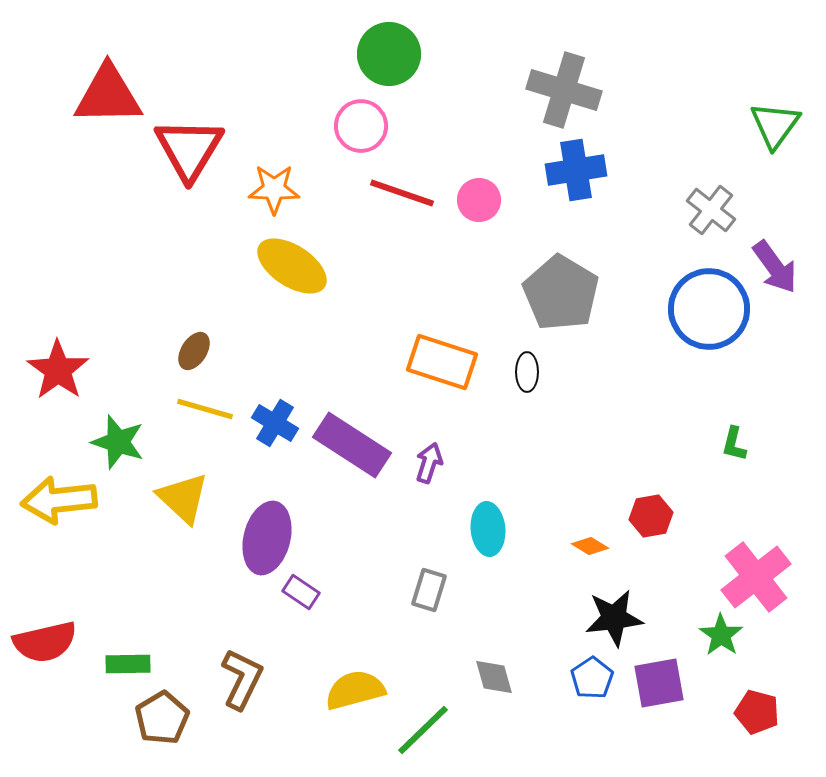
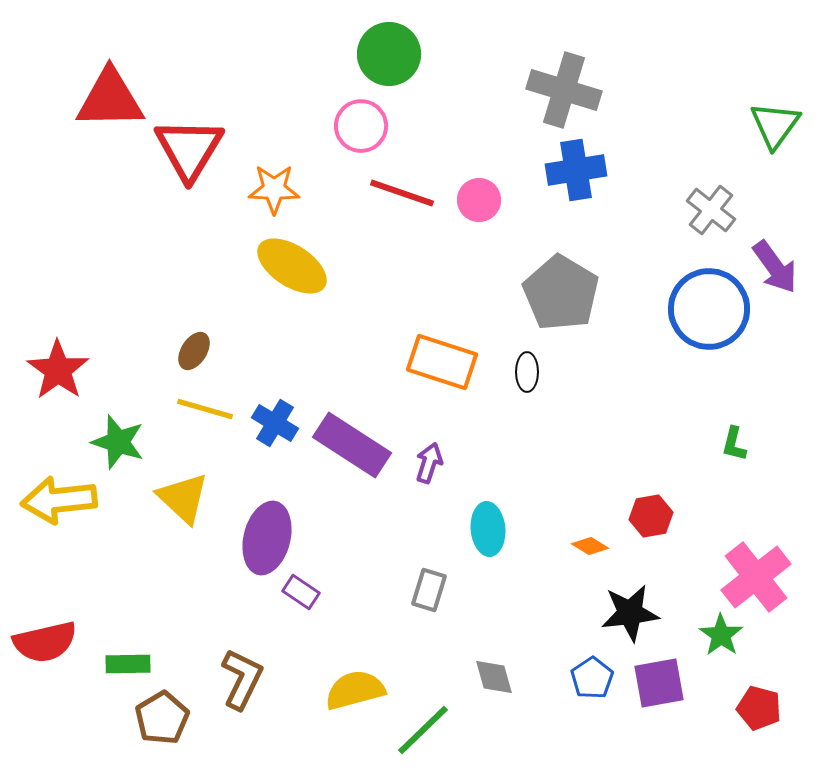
red triangle at (108, 95): moved 2 px right, 4 px down
black star at (614, 618): moved 16 px right, 5 px up
red pentagon at (757, 712): moved 2 px right, 4 px up
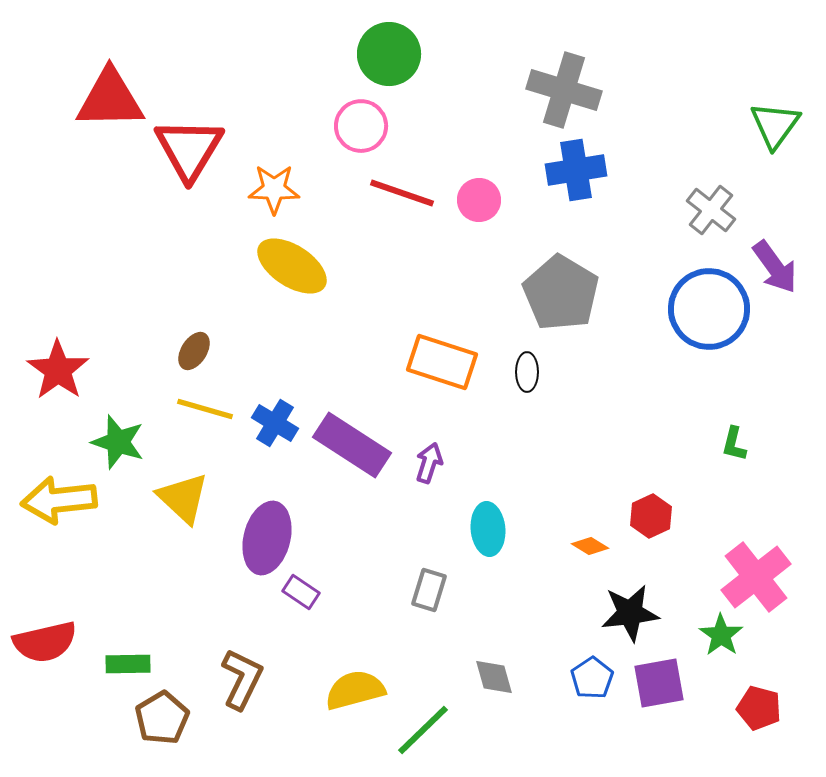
red hexagon at (651, 516): rotated 15 degrees counterclockwise
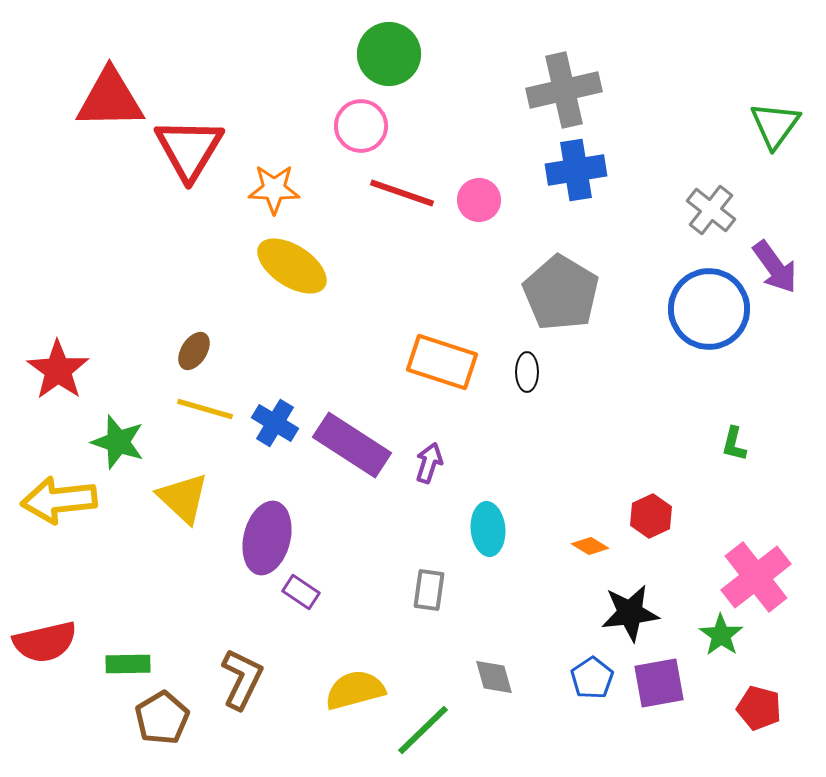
gray cross at (564, 90): rotated 30 degrees counterclockwise
gray rectangle at (429, 590): rotated 9 degrees counterclockwise
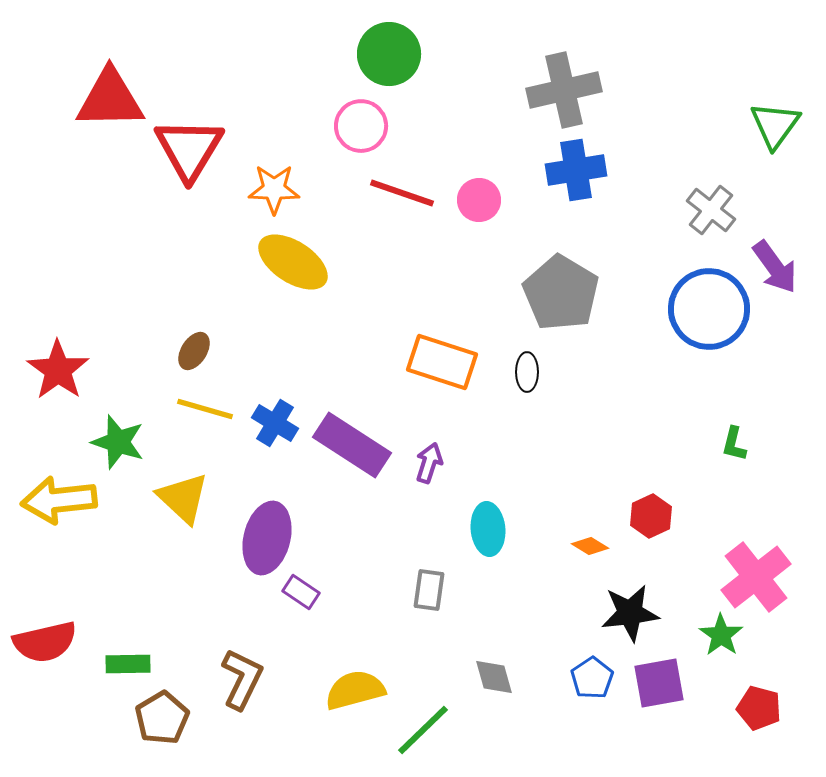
yellow ellipse at (292, 266): moved 1 px right, 4 px up
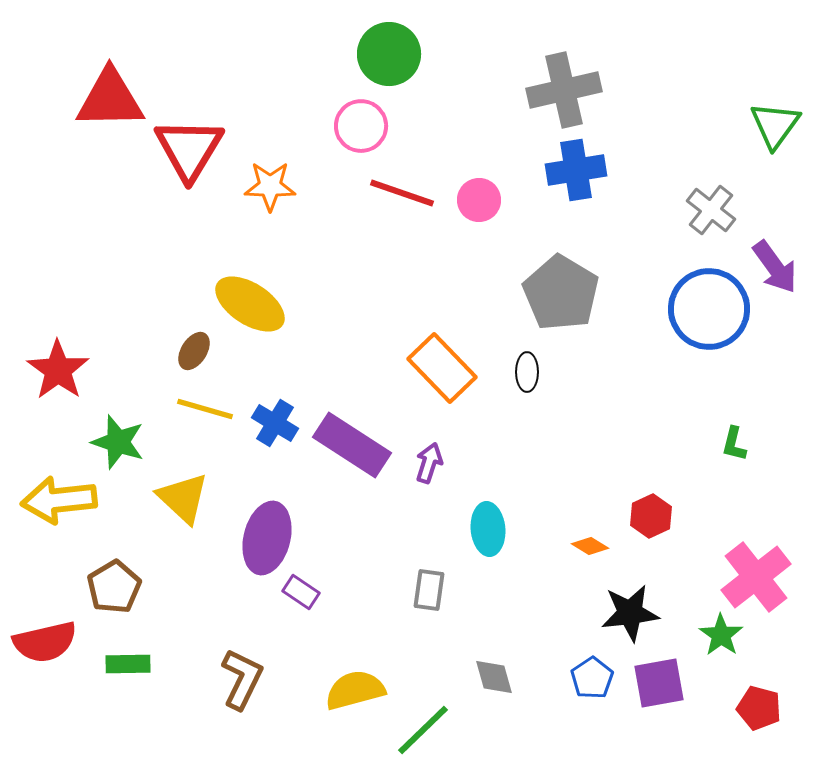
orange star at (274, 189): moved 4 px left, 3 px up
yellow ellipse at (293, 262): moved 43 px left, 42 px down
orange rectangle at (442, 362): moved 6 px down; rotated 28 degrees clockwise
brown pentagon at (162, 718): moved 48 px left, 131 px up
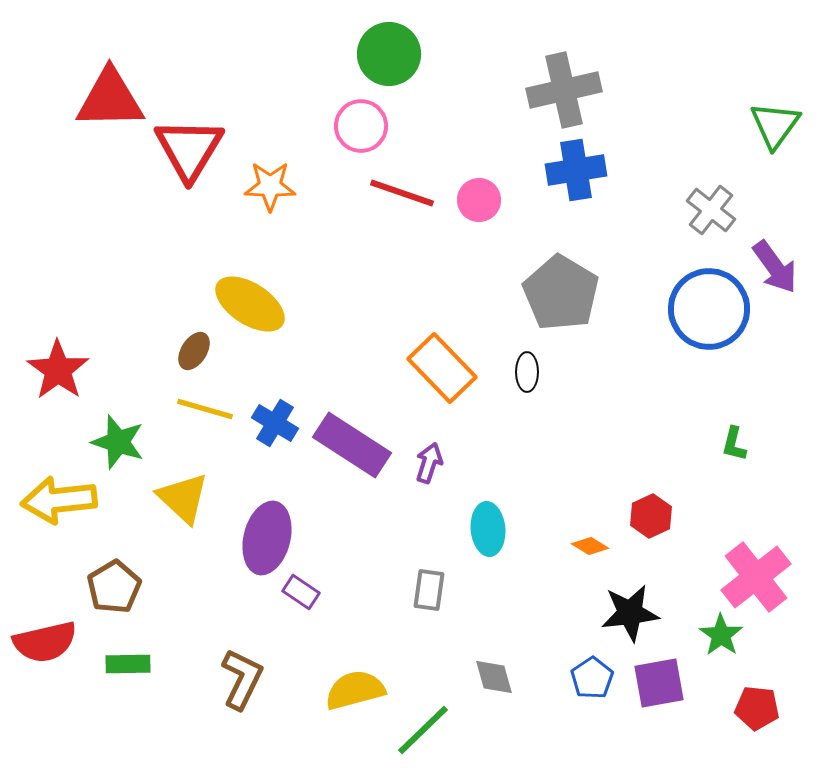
red pentagon at (759, 708): moved 2 px left; rotated 9 degrees counterclockwise
